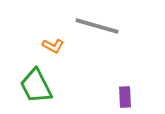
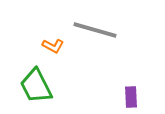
gray line: moved 2 px left, 4 px down
purple rectangle: moved 6 px right
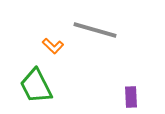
orange L-shape: rotated 15 degrees clockwise
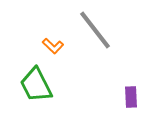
gray line: rotated 36 degrees clockwise
green trapezoid: moved 1 px up
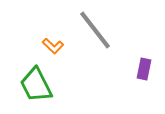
purple rectangle: moved 13 px right, 28 px up; rotated 15 degrees clockwise
